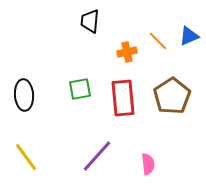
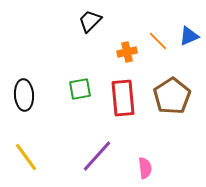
black trapezoid: rotated 40 degrees clockwise
pink semicircle: moved 3 px left, 4 px down
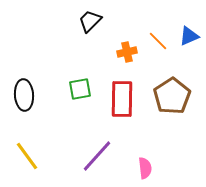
red rectangle: moved 1 px left, 1 px down; rotated 6 degrees clockwise
yellow line: moved 1 px right, 1 px up
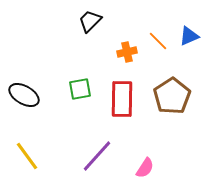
black ellipse: rotated 56 degrees counterclockwise
pink semicircle: rotated 40 degrees clockwise
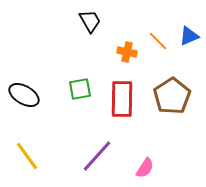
black trapezoid: rotated 105 degrees clockwise
orange cross: rotated 24 degrees clockwise
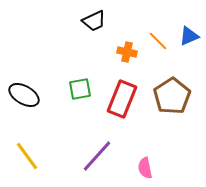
black trapezoid: moved 4 px right; rotated 95 degrees clockwise
red rectangle: rotated 21 degrees clockwise
pink semicircle: rotated 135 degrees clockwise
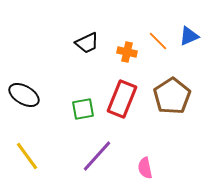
black trapezoid: moved 7 px left, 22 px down
green square: moved 3 px right, 20 px down
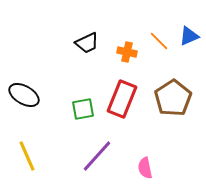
orange line: moved 1 px right
brown pentagon: moved 1 px right, 2 px down
yellow line: rotated 12 degrees clockwise
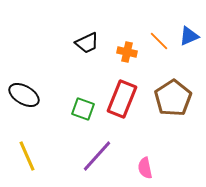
green square: rotated 30 degrees clockwise
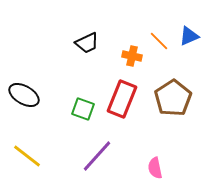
orange cross: moved 5 px right, 4 px down
yellow line: rotated 28 degrees counterclockwise
pink semicircle: moved 10 px right
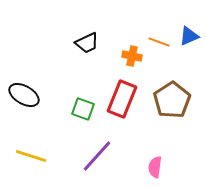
orange line: moved 1 px down; rotated 25 degrees counterclockwise
brown pentagon: moved 1 px left, 2 px down
yellow line: moved 4 px right; rotated 20 degrees counterclockwise
pink semicircle: moved 1 px up; rotated 20 degrees clockwise
